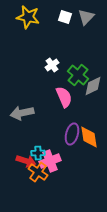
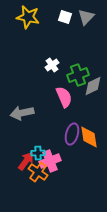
green cross: rotated 30 degrees clockwise
red arrow: rotated 72 degrees counterclockwise
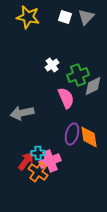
pink semicircle: moved 2 px right, 1 px down
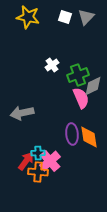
pink semicircle: moved 15 px right
purple ellipse: rotated 20 degrees counterclockwise
pink cross: rotated 20 degrees counterclockwise
orange cross: rotated 30 degrees counterclockwise
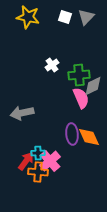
green cross: moved 1 px right; rotated 15 degrees clockwise
orange diamond: rotated 15 degrees counterclockwise
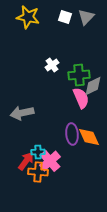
cyan cross: moved 1 px up
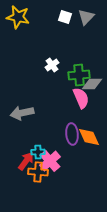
yellow star: moved 10 px left
gray diamond: moved 1 px left, 2 px up; rotated 25 degrees clockwise
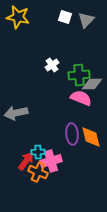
gray triangle: moved 3 px down
pink semicircle: rotated 45 degrees counterclockwise
gray arrow: moved 6 px left
orange diamond: moved 2 px right; rotated 10 degrees clockwise
pink cross: moved 1 px right; rotated 25 degrees clockwise
orange cross: rotated 18 degrees clockwise
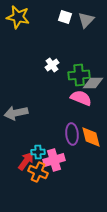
gray diamond: moved 1 px right, 1 px up
pink cross: moved 3 px right, 1 px up
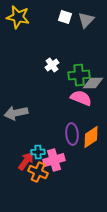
orange diamond: rotated 70 degrees clockwise
